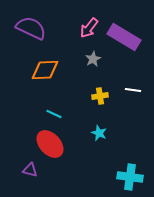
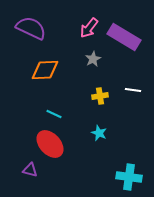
cyan cross: moved 1 px left
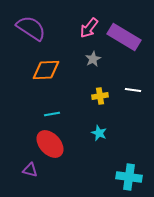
purple semicircle: rotated 8 degrees clockwise
orange diamond: moved 1 px right
cyan line: moved 2 px left; rotated 35 degrees counterclockwise
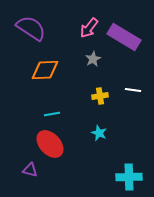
orange diamond: moved 1 px left
cyan cross: rotated 10 degrees counterclockwise
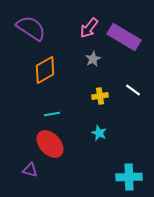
orange diamond: rotated 28 degrees counterclockwise
white line: rotated 28 degrees clockwise
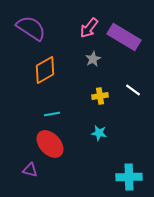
cyan star: rotated 14 degrees counterclockwise
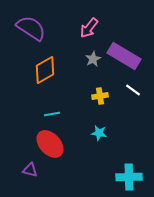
purple rectangle: moved 19 px down
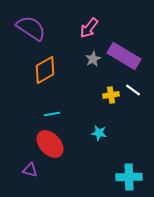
yellow cross: moved 11 px right, 1 px up
